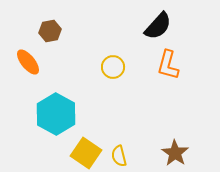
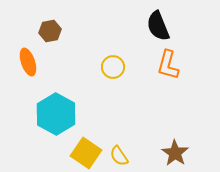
black semicircle: rotated 116 degrees clockwise
orange ellipse: rotated 20 degrees clockwise
yellow semicircle: rotated 20 degrees counterclockwise
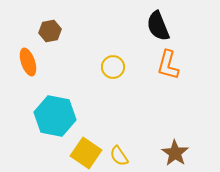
cyan hexagon: moved 1 px left, 2 px down; rotated 18 degrees counterclockwise
